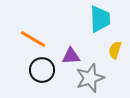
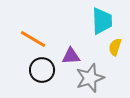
cyan trapezoid: moved 2 px right, 2 px down
yellow semicircle: moved 3 px up
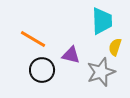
purple triangle: moved 1 px up; rotated 18 degrees clockwise
gray star: moved 11 px right, 6 px up
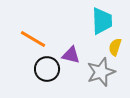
black circle: moved 5 px right, 1 px up
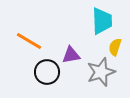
orange line: moved 4 px left, 2 px down
purple triangle: rotated 24 degrees counterclockwise
black circle: moved 3 px down
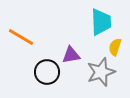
cyan trapezoid: moved 1 px left, 1 px down
orange line: moved 8 px left, 4 px up
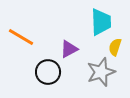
purple triangle: moved 2 px left, 6 px up; rotated 18 degrees counterclockwise
black circle: moved 1 px right
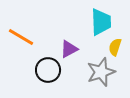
black circle: moved 2 px up
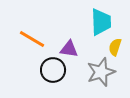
orange line: moved 11 px right, 2 px down
purple triangle: rotated 36 degrees clockwise
black circle: moved 5 px right
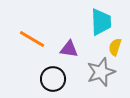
black circle: moved 9 px down
